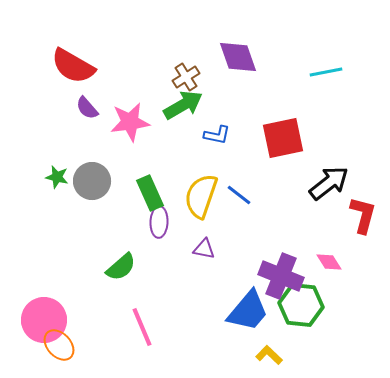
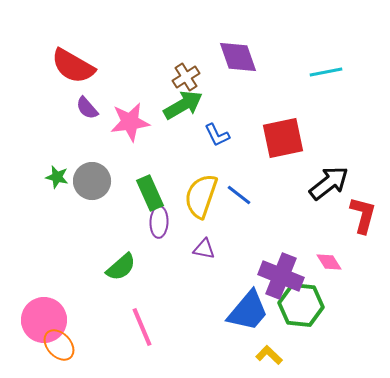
blue L-shape: rotated 52 degrees clockwise
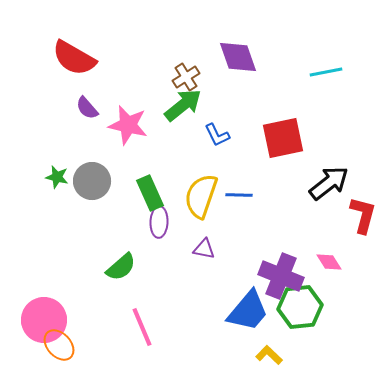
red semicircle: moved 1 px right, 8 px up
green arrow: rotated 9 degrees counterclockwise
pink star: moved 2 px left, 3 px down; rotated 21 degrees clockwise
blue line: rotated 36 degrees counterclockwise
green hexagon: moved 1 px left, 2 px down; rotated 12 degrees counterclockwise
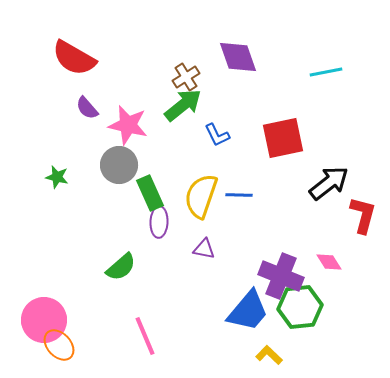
gray circle: moved 27 px right, 16 px up
pink line: moved 3 px right, 9 px down
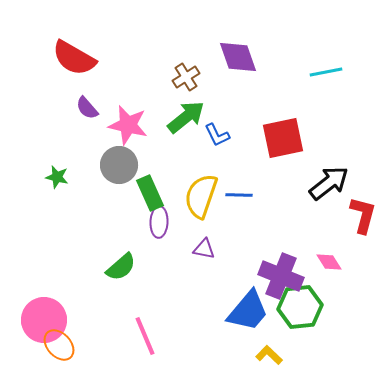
green arrow: moved 3 px right, 12 px down
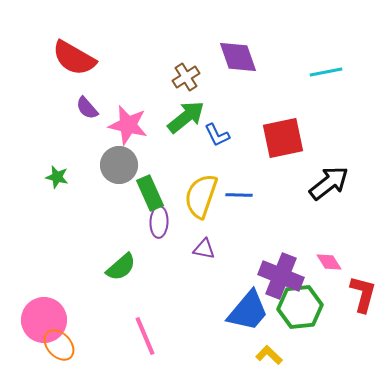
red L-shape: moved 79 px down
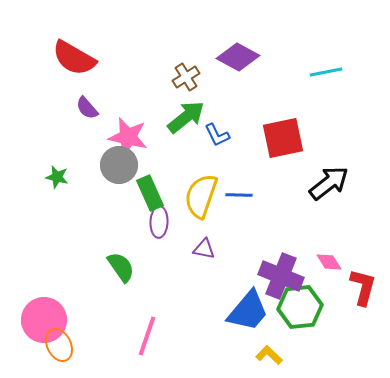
purple diamond: rotated 42 degrees counterclockwise
pink star: moved 12 px down
green semicircle: rotated 84 degrees counterclockwise
red L-shape: moved 7 px up
pink line: moved 2 px right; rotated 42 degrees clockwise
orange ellipse: rotated 16 degrees clockwise
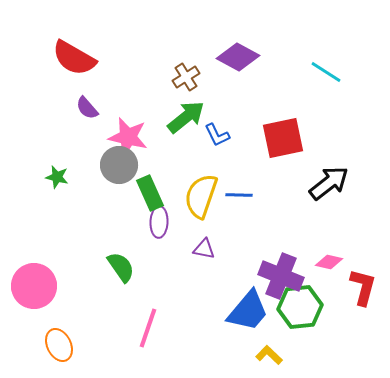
cyan line: rotated 44 degrees clockwise
pink diamond: rotated 44 degrees counterclockwise
pink circle: moved 10 px left, 34 px up
pink line: moved 1 px right, 8 px up
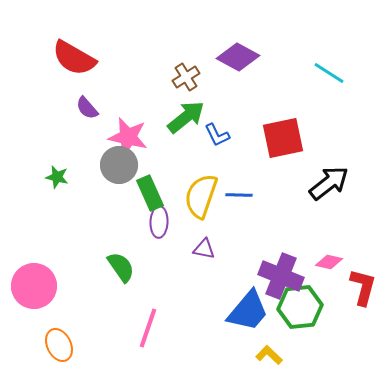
cyan line: moved 3 px right, 1 px down
